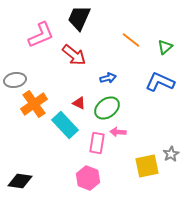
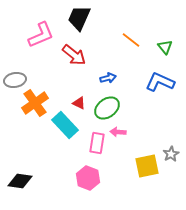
green triangle: rotated 28 degrees counterclockwise
orange cross: moved 1 px right, 1 px up
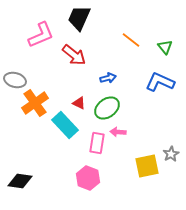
gray ellipse: rotated 25 degrees clockwise
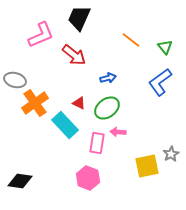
blue L-shape: rotated 60 degrees counterclockwise
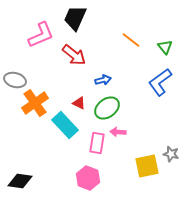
black trapezoid: moved 4 px left
blue arrow: moved 5 px left, 2 px down
gray star: rotated 28 degrees counterclockwise
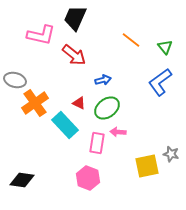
pink L-shape: rotated 36 degrees clockwise
black diamond: moved 2 px right, 1 px up
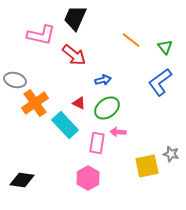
pink hexagon: rotated 10 degrees clockwise
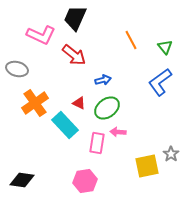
pink L-shape: rotated 12 degrees clockwise
orange line: rotated 24 degrees clockwise
gray ellipse: moved 2 px right, 11 px up
gray star: rotated 21 degrees clockwise
pink hexagon: moved 3 px left, 3 px down; rotated 20 degrees clockwise
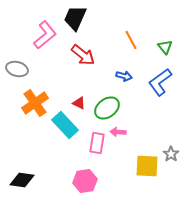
pink L-shape: moved 4 px right; rotated 64 degrees counterclockwise
red arrow: moved 9 px right
blue arrow: moved 21 px right, 4 px up; rotated 28 degrees clockwise
yellow square: rotated 15 degrees clockwise
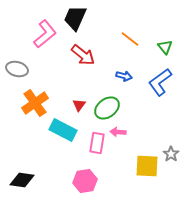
pink L-shape: moved 1 px up
orange line: moved 1 px left, 1 px up; rotated 24 degrees counterclockwise
red triangle: moved 2 px down; rotated 40 degrees clockwise
cyan rectangle: moved 2 px left, 5 px down; rotated 20 degrees counterclockwise
